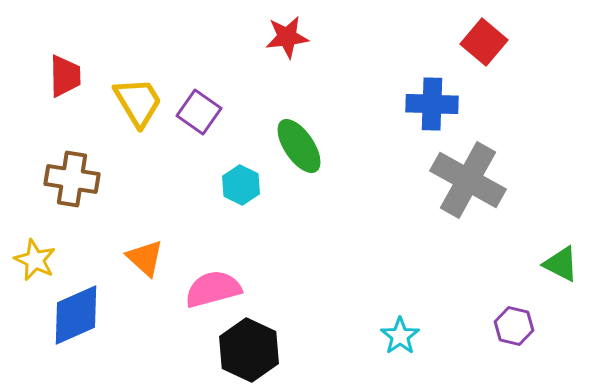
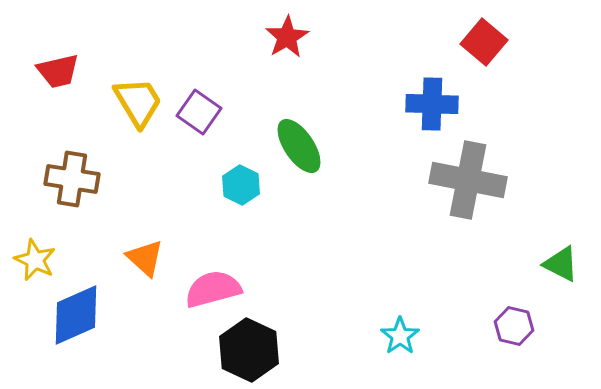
red star: rotated 24 degrees counterclockwise
red trapezoid: moved 7 px left, 5 px up; rotated 78 degrees clockwise
gray cross: rotated 18 degrees counterclockwise
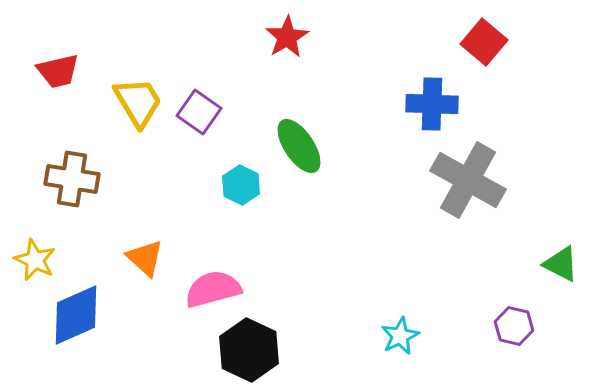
gray cross: rotated 18 degrees clockwise
cyan star: rotated 9 degrees clockwise
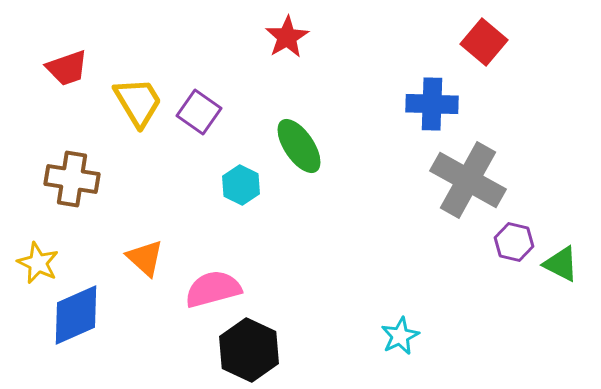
red trapezoid: moved 9 px right, 3 px up; rotated 6 degrees counterclockwise
yellow star: moved 3 px right, 3 px down
purple hexagon: moved 84 px up
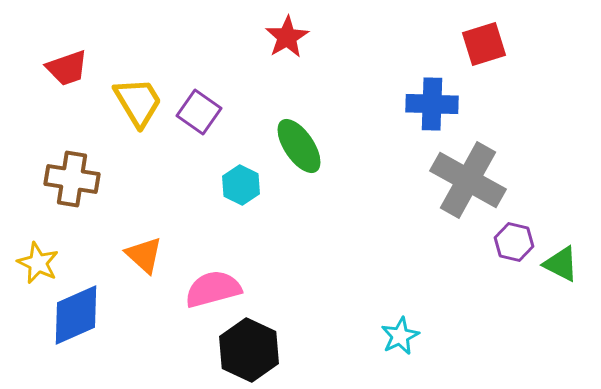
red square: moved 2 px down; rotated 33 degrees clockwise
orange triangle: moved 1 px left, 3 px up
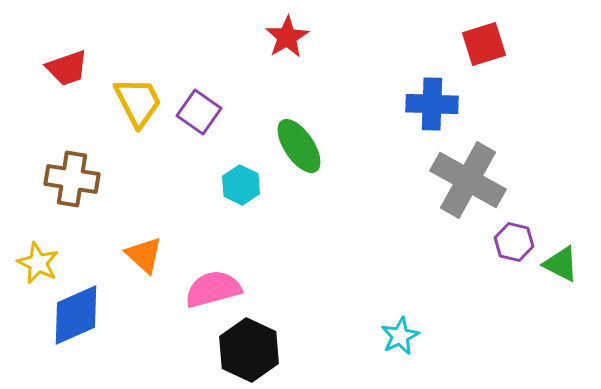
yellow trapezoid: rotated 4 degrees clockwise
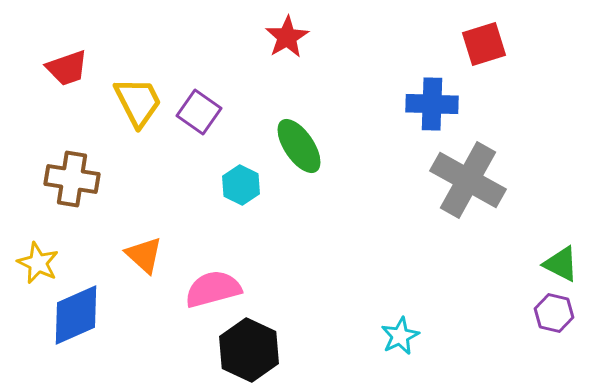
purple hexagon: moved 40 px right, 71 px down
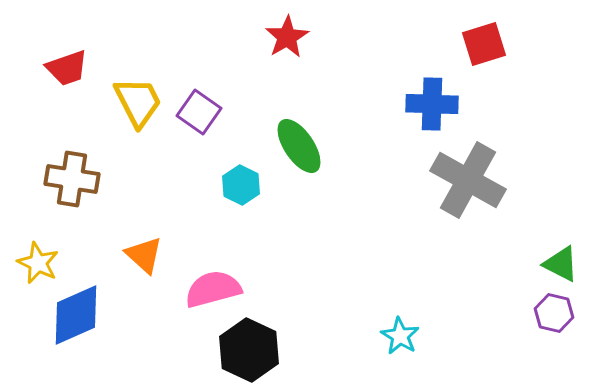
cyan star: rotated 15 degrees counterclockwise
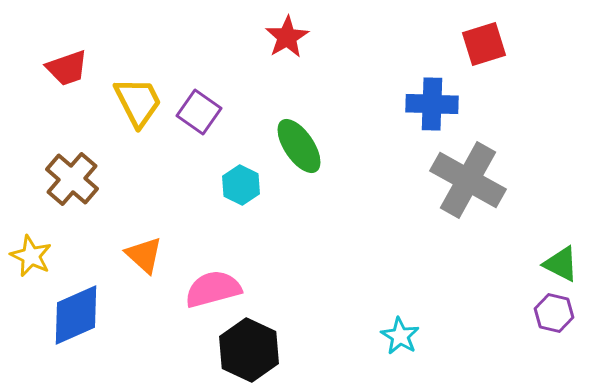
brown cross: rotated 32 degrees clockwise
yellow star: moved 7 px left, 7 px up
